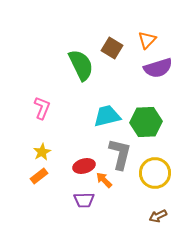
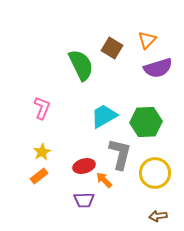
cyan trapezoid: moved 3 px left; rotated 16 degrees counterclockwise
brown arrow: rotated 18 degrees clockwise
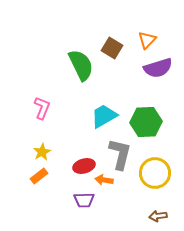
orange arrow: rotated 36 degrees counterclockwise
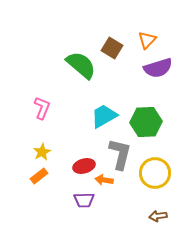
green semicircle: rotated 24 degrees counterclockwise
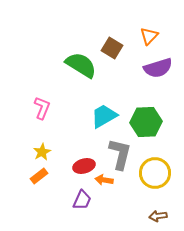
orange triangle: moved 2 px right, 4 px up
green semicircle: rotated 8 degrees counterclockwise
purple trapezoid: moved 2 px left; rotated 65 degrees counterclockwise
